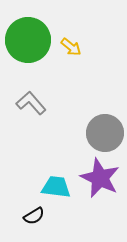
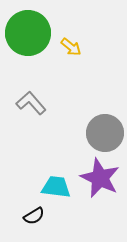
green circle: moved 7 px up
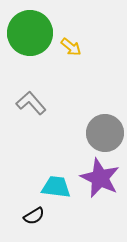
green circle: moved 2 px right
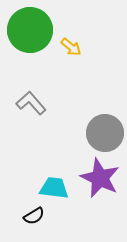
green circle: moved 3 px up
cyan trapezoid: moved 2 px left, 1 px down
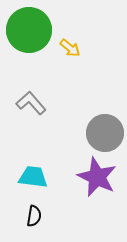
green circle: moved 1 px left
yellow arrow: moved 1 px left, 1 px down
purple star: moved 3 px left, 1 px up
cyan trapezoid: moved 21 px left, 11 px up
black semicircle: rotated 50 degrees counterclockwise
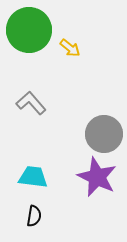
gray circle: moved 1 px left, 1 px down
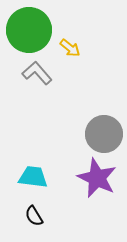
gray L-shape: moved 6 px right, 30 px up
purple star: moved 1 px down
black semicircle: rotated 140 degrees clockwise
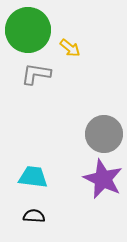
green circle: moved 1 px left
gray L-shape: moved 1 px left, 1 px down; rotated 40 degrees counterclockwise
purple star: moved 6 px right, 1 px down
black semicircle: rotated 125 degrees clockwise
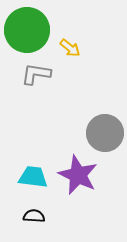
green circle: moved 1 px left
gray circle: moved 1 px right, 1 px up
purple star: moved 25 px left, 4 px up
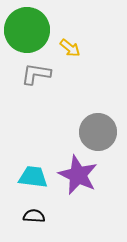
gray circle: moved 7 px left, 1 px up
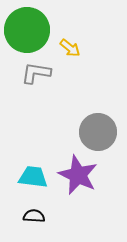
gray L-shape: moved 1 px up
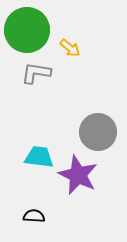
cyan trapezoid: moved 6 px right, 20 px up
